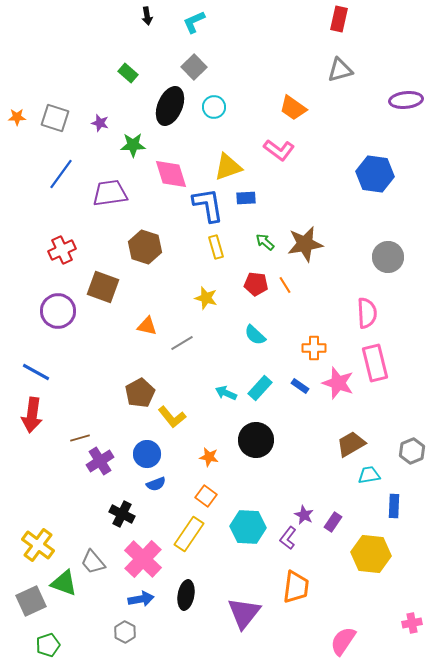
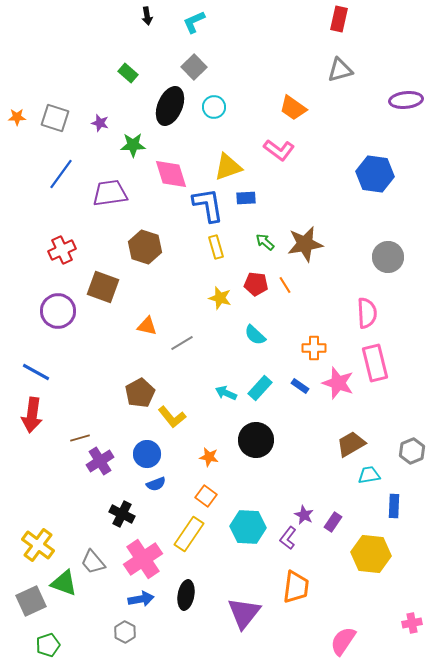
yellow star at (206, 298): moved 14 px right
pink cross at (143, 559): rotated 12 degrees clockwise
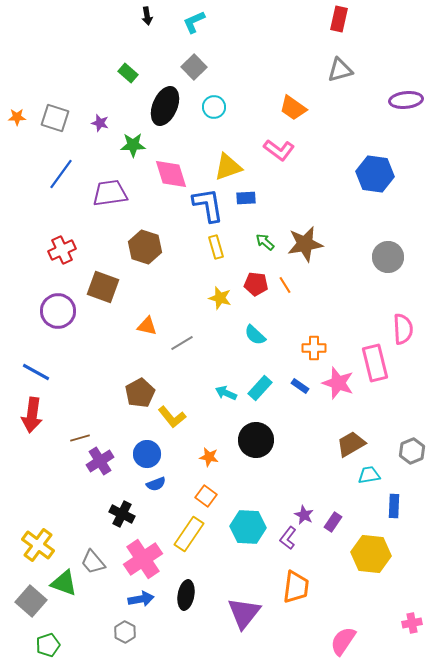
black ellipse at (170, 106): moved 5 px left
pink semicircle at (367, 313): moved 36 px right, 16 px down
gray square at (31, 601): rotated 24 degrees counterclockwise
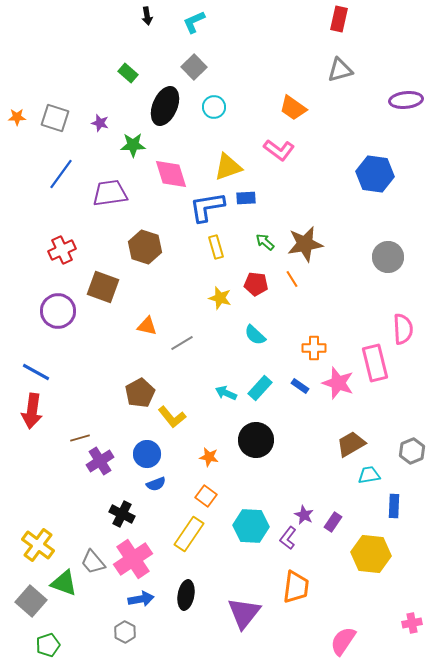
blue L-shape at (208, 205): moved 1 px left, 2 px down; rotated 90 degrees counterclockwise
orange line at (285, 285): moved 7 px right, 6 px up
red arrow at (32, 415): moved 4 px up
cyan hexagon at (248, 527): moved 3 px right, 1 px up
pink cross at (143, 559): moved 10 px left
